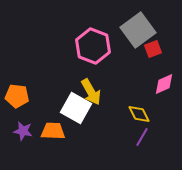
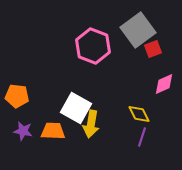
yellow arrow: moved 32 px down; rotated 40 degrees clockwise
purple line: rotated 12 degrees counterclockwise
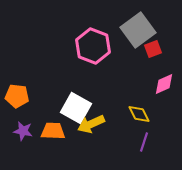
yellow arrow: rotated 56 degrees clockwise
purple line: moved 2 px right, 5 px down
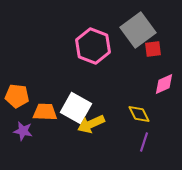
red square: rotated 12 degrees clockwise
orange trapezoid: moved 8 px left, 19 px up
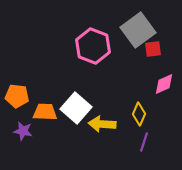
white square: rotated 12 degrees clockwise
yellow diamond: rotated 50 degrees clockwise
yellow arrow: moved 11 px right; rotated 28 degrees clockwise
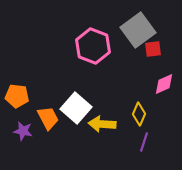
orange trapezoid: moved 3 px right, 6 px down; rotated 60 degrees clockwise
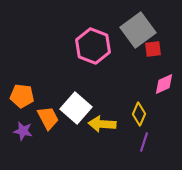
orange pentagon: moved 5 px right
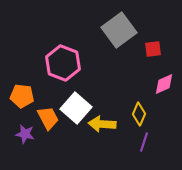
gray square: moved 19 px left
pink hexagon: moved 30 px left, 17 px down
purple star: moved 2 px right, 3 px down
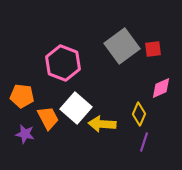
gray square: moved 3 px right, 16 px down
pink diamond: moved 3 px left, 4 px down
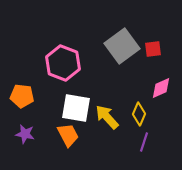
white square: rotated 32 degrees counterclockwise
orange trapezoid: moved 20 px right, 17 px down
yellow arrow: moved 5 px right, 7 px up; rotated 44 degrees clockwise
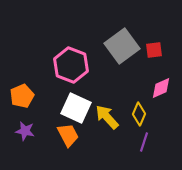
red square: moved 1 px right, 1 px down
pink hexagon: moved 8 px right, 2 px down
orange pentagon: rotated 30 degrees counterclockwise
white square: rotated 16 degrees clockwise
purple star: moved 3 px up
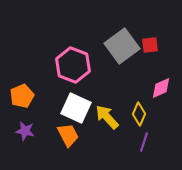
red square: moved 4 px left, 5 px up
pink hexagon: moved 2 px right
